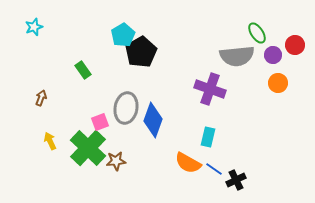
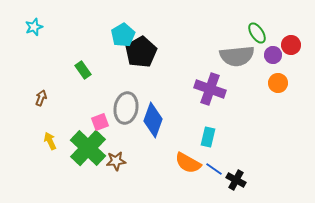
red circle: moved 4 px left
black cross: rotated 36 degrees counterclockwise
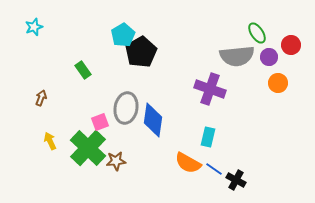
purple circle: moved 4 px left, 2 px down
blue diamond: rotated 12 degrees counterclockwise
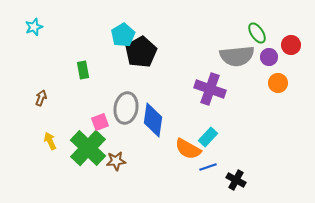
green rectangle: rotated 24 degrees clockwise
cyan rectangle: rotated 30 degrees clockwise
orange semicircle: moved 14 px up
blue line: moved 6 px left, 2 px up; rotated 54 degrees counterclockwise
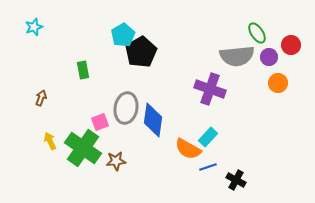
green cross: moved 5 px left; rotated 9 degrees counterclockwise
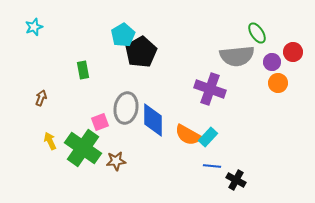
red circle: moved 2 px right, 7 px down
purple circle: moved 3 px right, 5 px down
blue diamond: rotated 8 degrees counterclockwise
orange semicircle: moved 14 px up
blue line: moved 4 px right, 1 px up; rotated 24 degrees clockwise
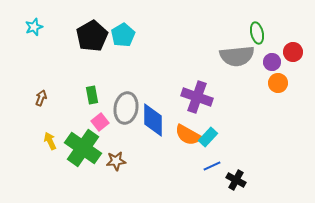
green ellipse: rotated 20 degrees clockwise
black pentagon: moved 49 px left, 16 px up
green rectangle: moved 9 px right, 25 px down
purple cross: moved 13 px left, 8 px down
pink square: rotated 18 degrees counterclockwise
blue line: rotated 30 degrees counterclockwise
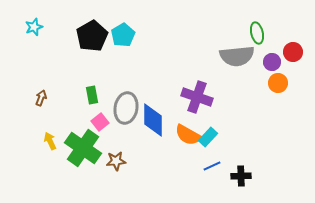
black cross: moved 5 px right, 4 px up; rotated 30 degrees counterclockwise
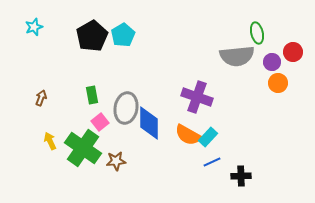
blue diamond: moved 4 px left, 3 px down
blue line: moved 4 px up
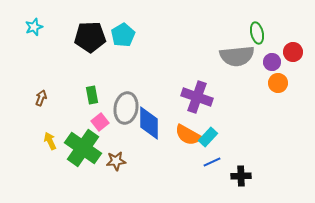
black pentagon: moved 2 px left, 1 px down; rotated 28 degrees clockwise
